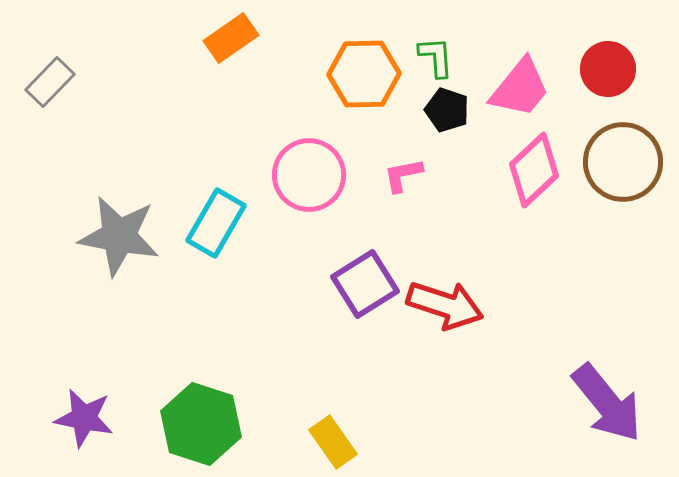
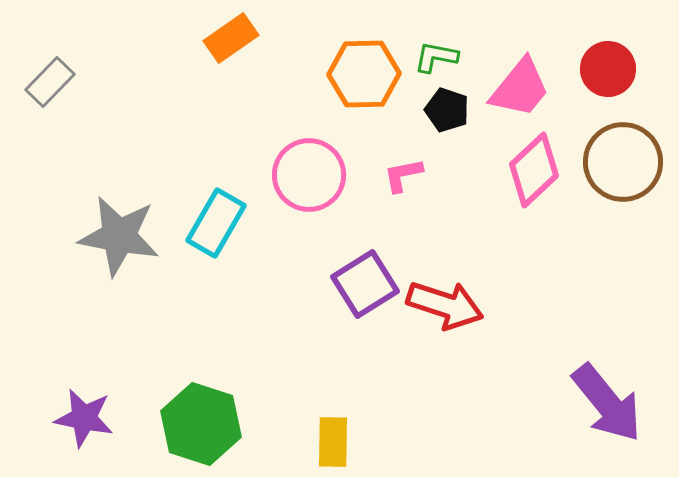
green L-shape: rotated 75 degrees counterclockwise
yellow rectangle: rotated 36 degrees clockwise
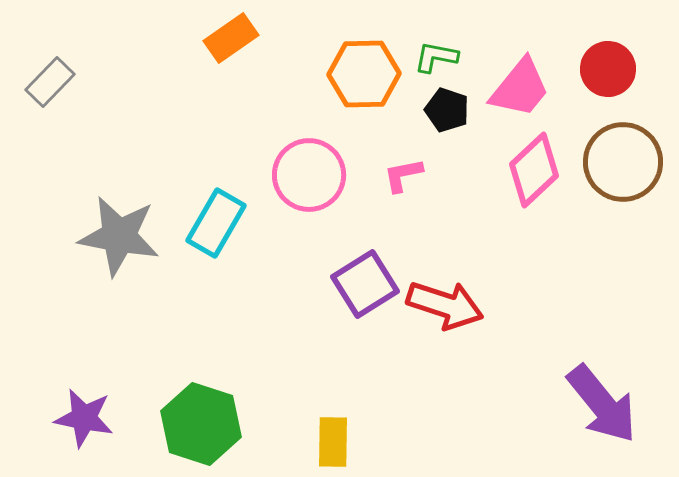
purple arrow: moved 5 px left, 1 px down
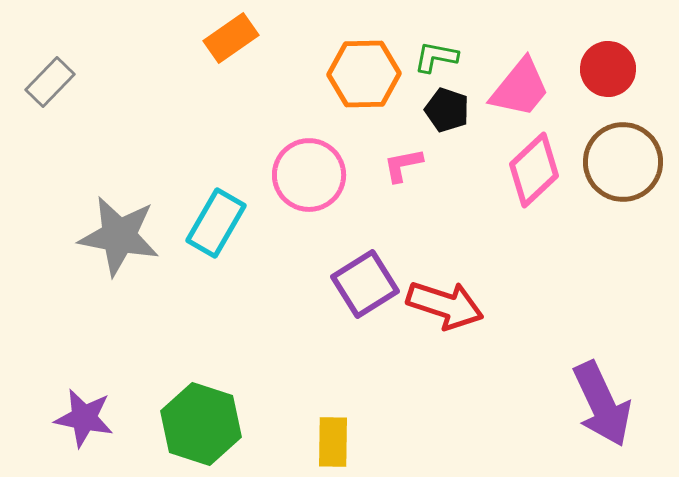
pink L-shape: moved 10 px up
purple arrow: rotated 14 degrees clockwise
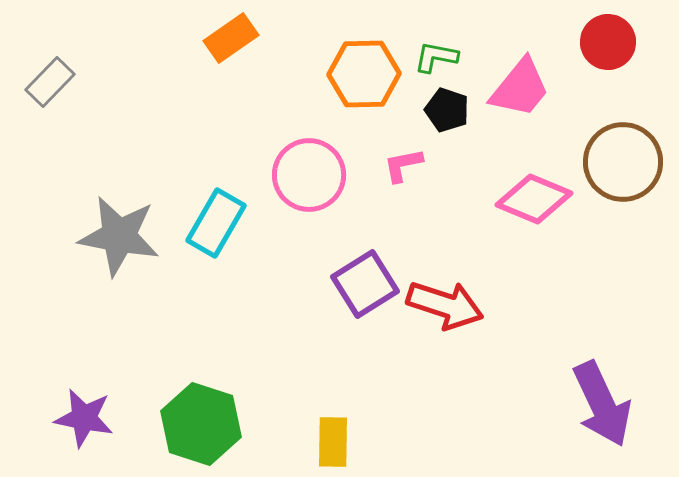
red circle: moved 27 px up
pink diamond: moved 29 px down; rotated 66 degrees clockwise
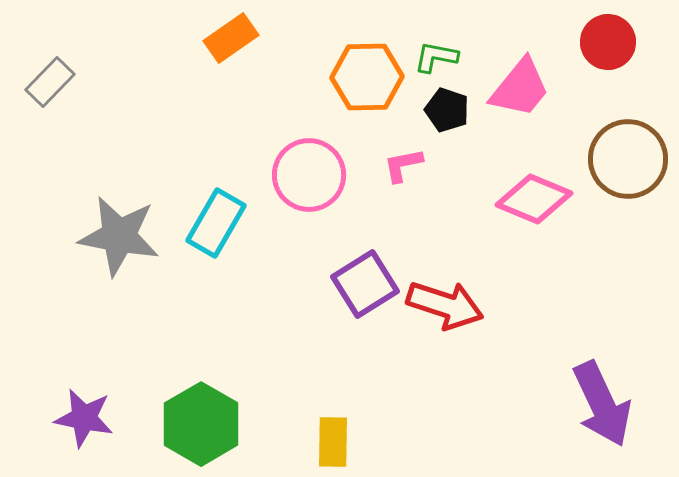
orange hexagon: moved 3 px right, 3 px down
brown circle: moved 5 px right, 3 px up
green hexagon: rotated 12 degrees clockwise
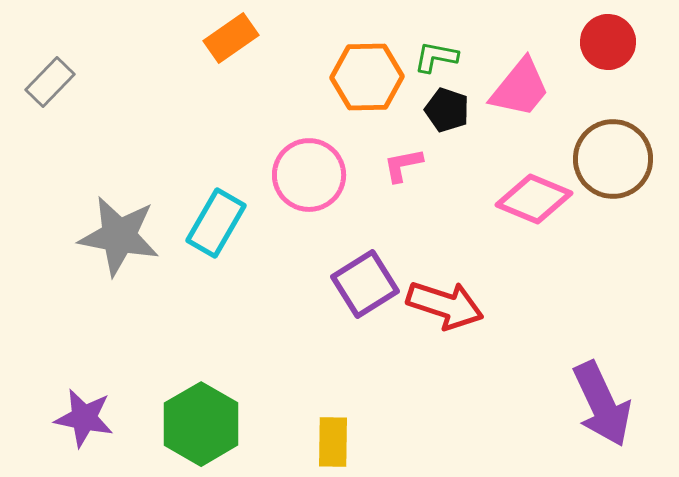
brown circle: moved 15 px left
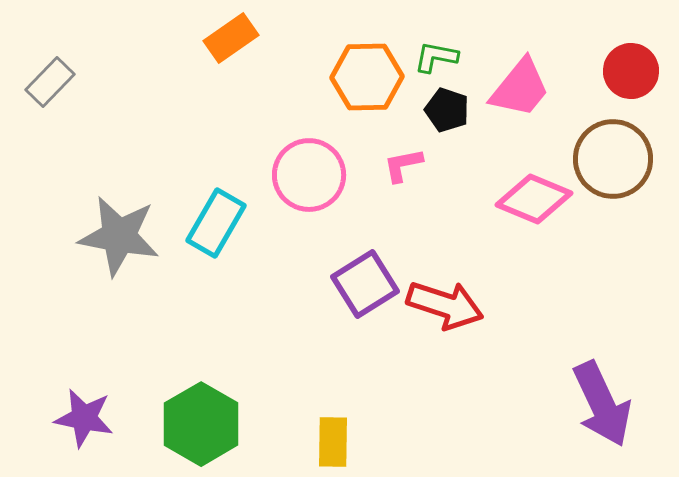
red circle: moved 23 px right, 29 px down
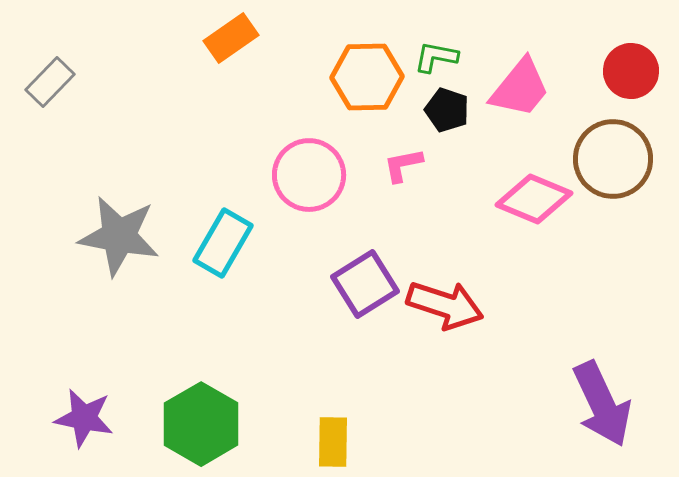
cyan rectangle: moved 7 px right, 20 px down
